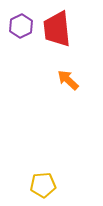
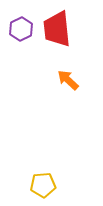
purple hexagon: moved 3 px down
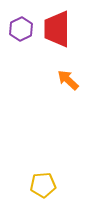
red trapezoid: rotated 6 degrees clockwise
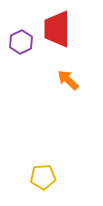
purple hexagon: moved 13 px down
yellow pentagon: moved 8 px up
